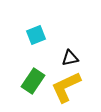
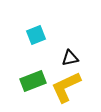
green rectangle: rotated 35 degrees clockwise
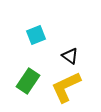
black triangle: moved 2 px up; rotated 48 degrees clockwise
green rectangle: moved 5 px left; rotated 35 degrees counterclockwise
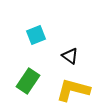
yellow L-shape: moved 7 px right, 3 px down; rotated 40 degrees clockwise
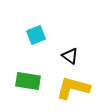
green rectangle: rotated 65 degrees clockwise
yellow L-shape: moved 2 px up
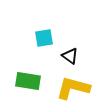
cyan square: moved 8 px right, 3 px down; rotated 12 degrees clockwise
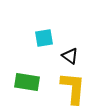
green rectangle: moved 1 px left, 1 px down
yellow L-shape: rotated 80 degrees clockwise
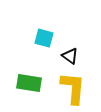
cyan square: rotated 24 degrees clockwise
green rectangle: moved 2 px right, 1 px down
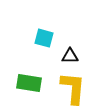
black triangle: rotated 36 degrees counterclockwise
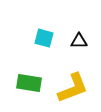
black triangle: moved 9 px right, 15 px up
yellow L-shape: rotated 64 degrees clockwise
